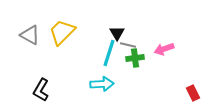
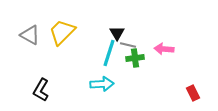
pink arrow: rotated 24 degrees clockwise
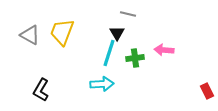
yellow trapezoid: rotated 24 degrees counterclockwise
gray line: moved 31 px up
pink arrow: moved 1 px down
red rectangle: moved 14 px right, 2 px up
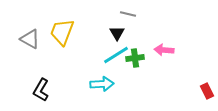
gray triangle: moved 4 px down
cyan line: moved 7 px right, 2 px down; rotated 40 degrees clockwise
